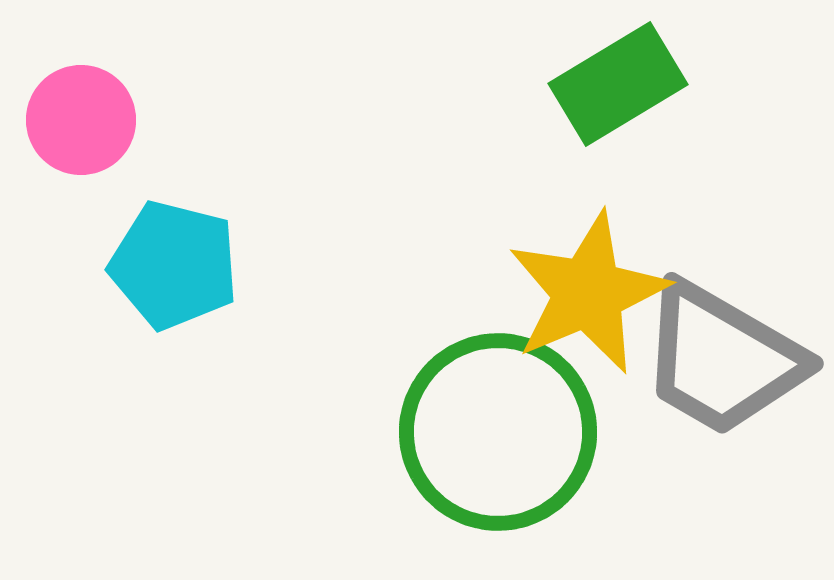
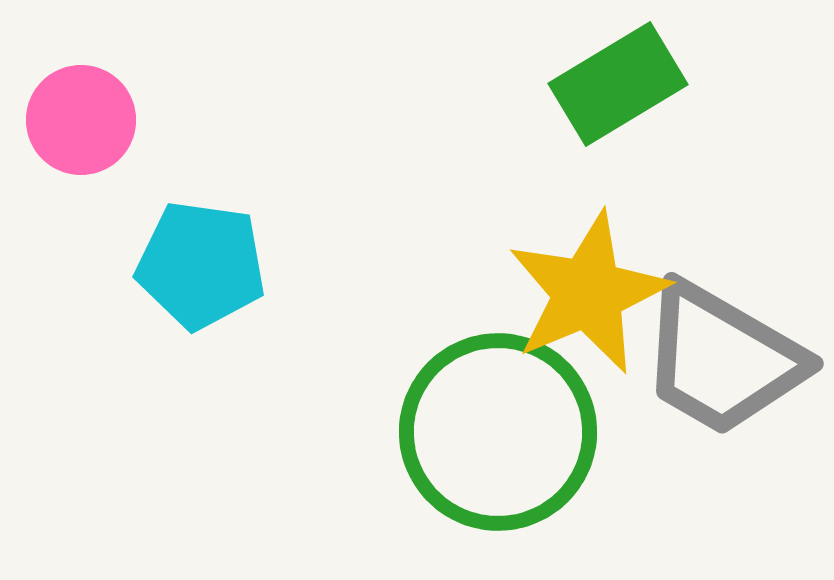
cyan pentagon: moved 27 px right; rotated 6 degrees counterclockwise
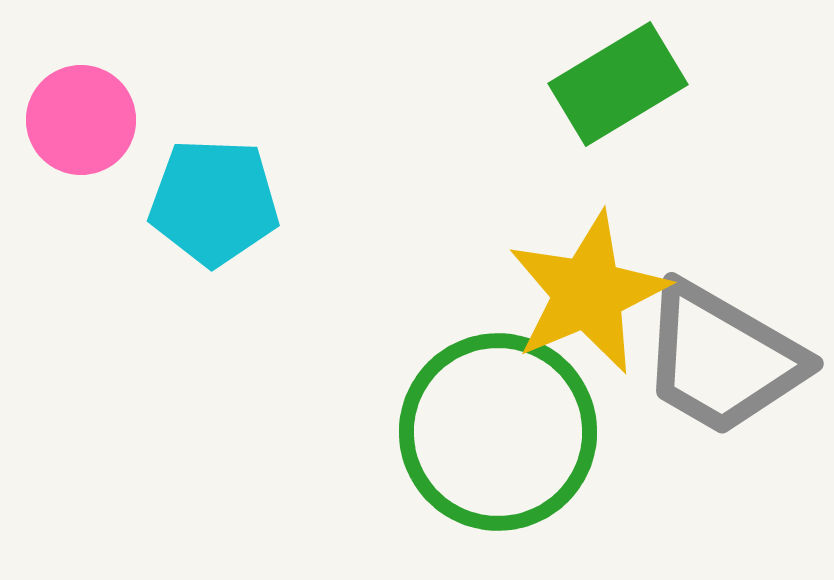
cyan pentagon: moved 13 px right, 63 px up; rotated 6 degrees counterclockwise
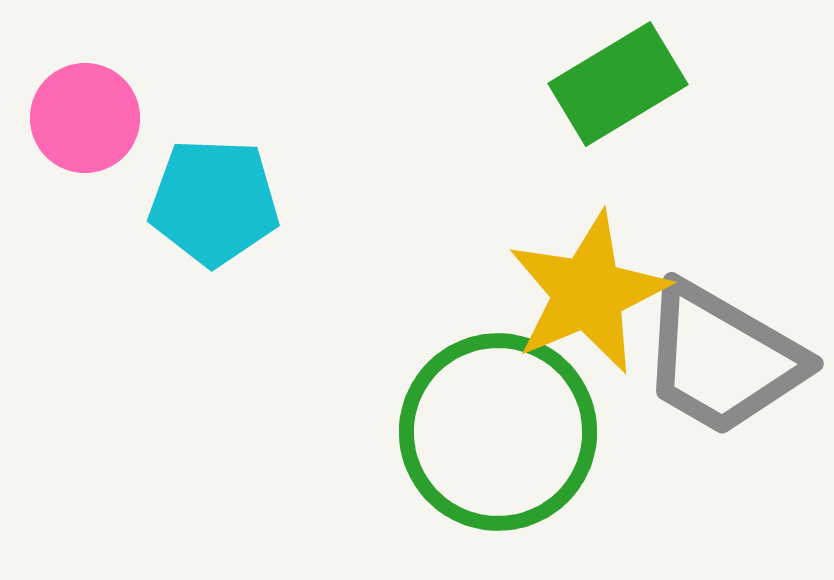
pink circle: moved 4 px right, 2 px up
